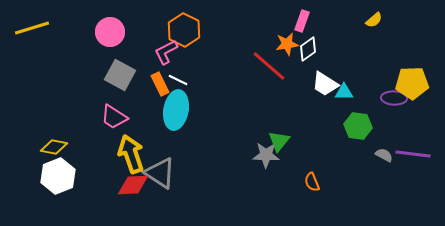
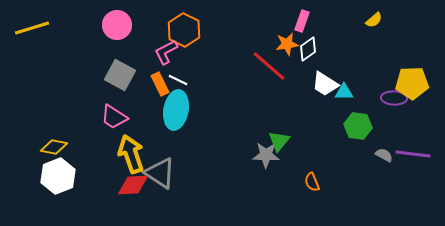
pink circle: moved 7 px right, 7 px up
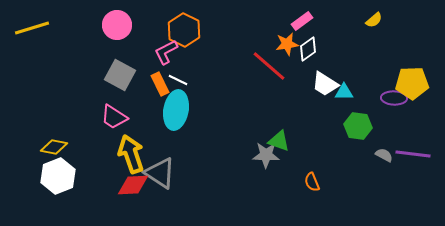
pink rectangle: rotated 35 degrees clockwise
green triangle: rotated 50 degrees counterclockwise
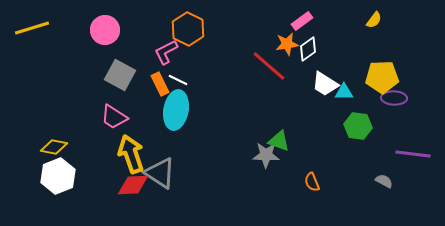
yellow semicircle: rotated 12 degrees counterclockwise
pink circle: moved 12 px left, 5 px down
orange hexagon: moved 4 px right, 1 px up
yellow pentagon: moved 30 px left, 6 px up
gray semicircle: moved 26 px down
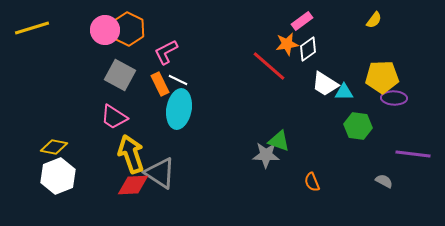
orange hexagon: moved 60 px left
cyan ellipse: moved 3 px right, 1 px up
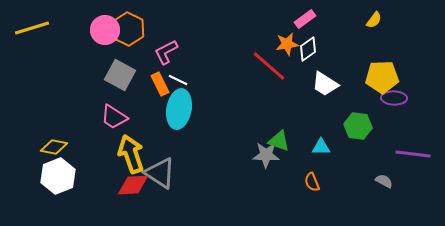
pink rectangle: moved 3 px right, 2 px up
cyan triangle: moved 23 px left, 55 px down
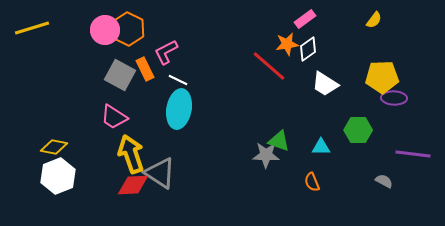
orange rectangle: moved 15 px left, 15 px up
green hexagon: moved 4 px down; rotated 8 degrees counterclockwise
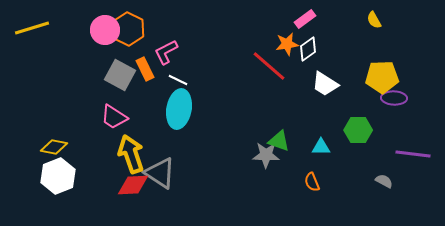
yellow semicircle: rotated 114 degrees clockwise
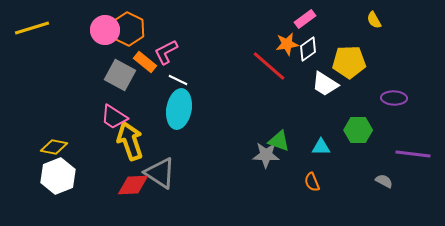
orange rectangle: moved 7 px up; rotated 25 degrees counterclockwise
yellow pentagon: moved 33 px left, 15 px up
yellow arrow: moved 1 px left, 13 px up
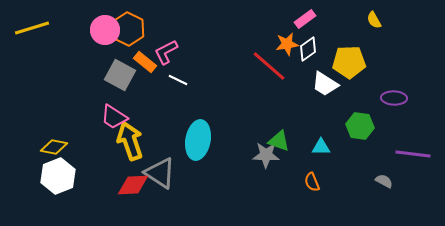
cyan ellipse: moved 19 px right, 31 px down
green hexagon: moved 2 px right, 4 px up; rotated 8 degrees clockwise
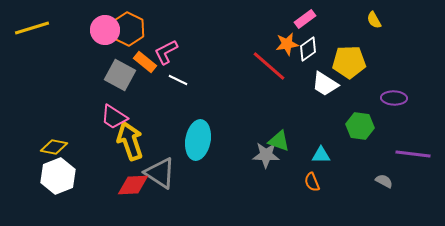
cyan triangle: moved 8 px down
